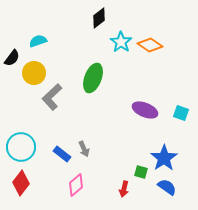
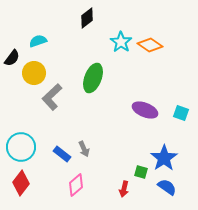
black diamond: moved 12 px left
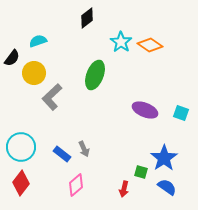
green ellipse: moved 2 px right, 3 px up
